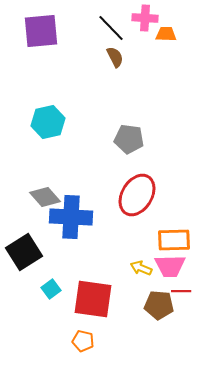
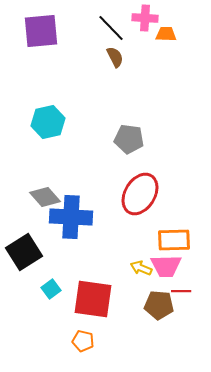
red ellipse: moved 3 px right, 1 px up
pink trapezoid: moved 4 px left
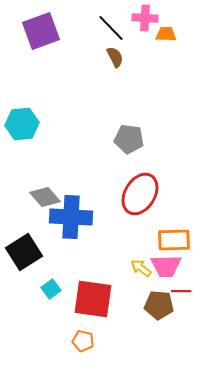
purple square: rotated 15 degrees counterclockwise
cyan hexagon: moved 26 px left, 2 px down; rotated 8 degrees clockwise
yellow arrow: rotated 15 degrees clockwise
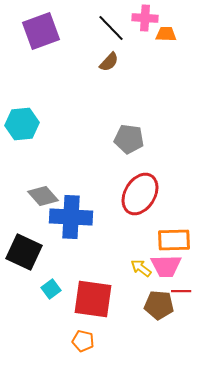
brown semicircle: moved 6 px left, 5 px down; rotated 70 degrees clockwise
gray diamond: moved 2 px left, 1 px up
black square: rotated 33 degrees counterclockwise
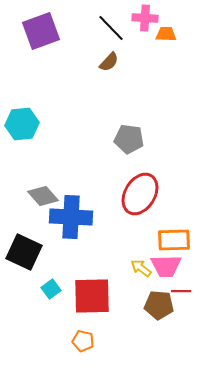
red square: moved 1 px left, 3 px up; rotated 9 degrees counterclockwise
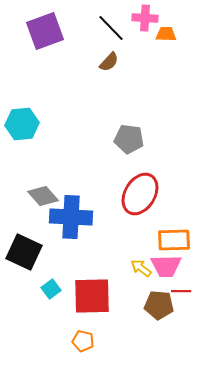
purple square: moved 4 px right
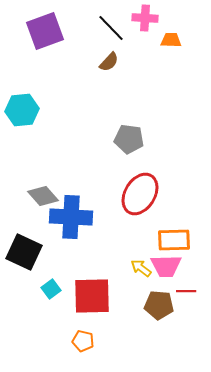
orange trapezoid: moved 5 px right, 6 px down
cyan hexagon: moved 14 px up
red line: moved 5 px right
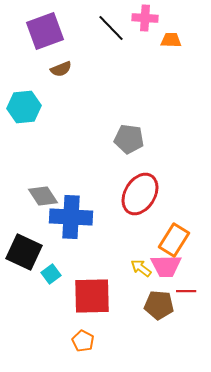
brown semicircle: moved 48 px left, 7 px down; rotated 25 degrees clockwise
cyan hexagon: moved 2 px right, 3 px up
gray diamond: rotated 8 degrees clockwise
orange rectangle: rotated 56 degrees counterclockwise
cyan square: moved 15 px up
orange pentagon: rotated 15 degrees clockwise
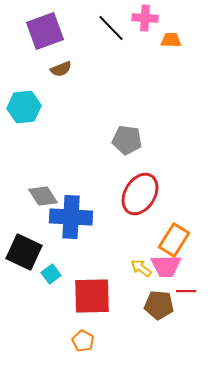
gray pentagon: moved 2 px left, 1 px down
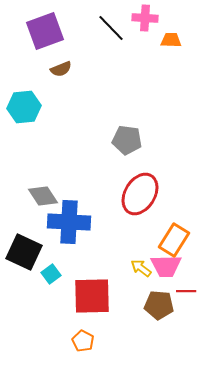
blue cross: moved 2 px left, 5 px down
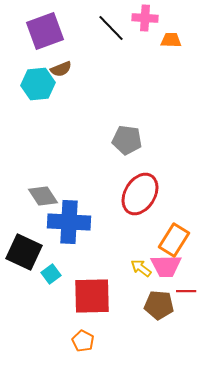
cyan hexagon: moved 14 px right, 23 px up
